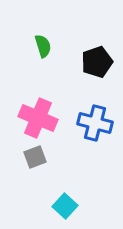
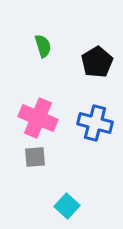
black pentagon: rotated 12 degrees counterclockwise
gray square: rotated 15 degrees clockwise
cyan square: moved 2 px right
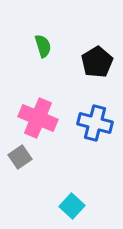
gray square: moved 15 px left; rotated 30 degrees counterclockwise
cyan square: moved 5 px right
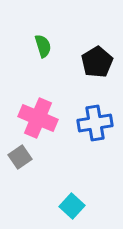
blue cross: rotated 24 degrees counterclockwise
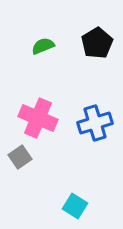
green semicircle: rotated 95 degrees counterclockwise
black pentagon: moved 19 px up
blue cross: rotated 8 degrees counterclockwise
cyan square: moved 3 px right; rotated 10 degrees counterclockwise
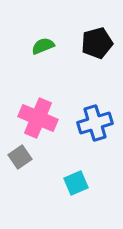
black pentagon: rotated 16 degrees clockwise
cyan square: moved 1 px right, 23 px up; rotated 35 degrees clockwise
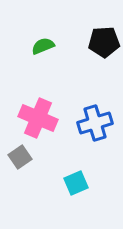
black pentagon: moved 7 px right, 1 px up; rotated 12 degrees clockwise
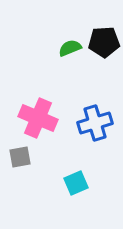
green semicircle: moved 27 px right, 2 px down
gray square: rotated 25 degrees clockwise
